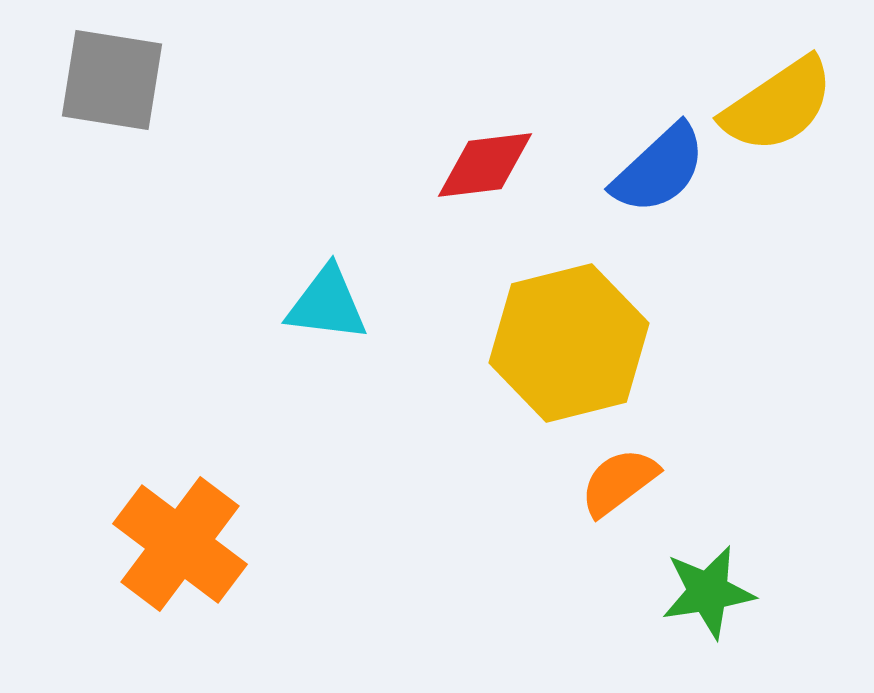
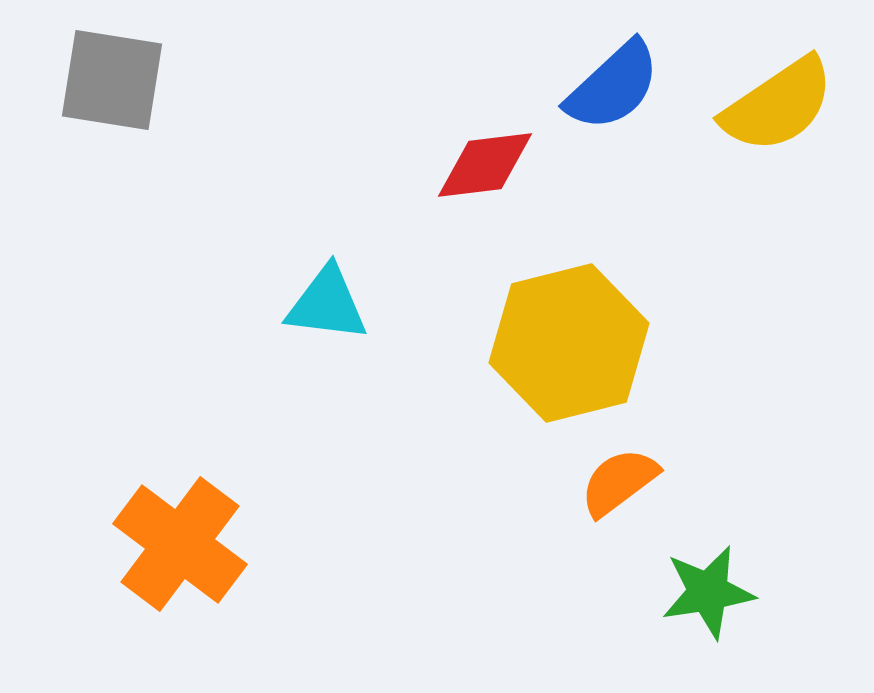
blue semicircle: moved 46 px left, 83 px up
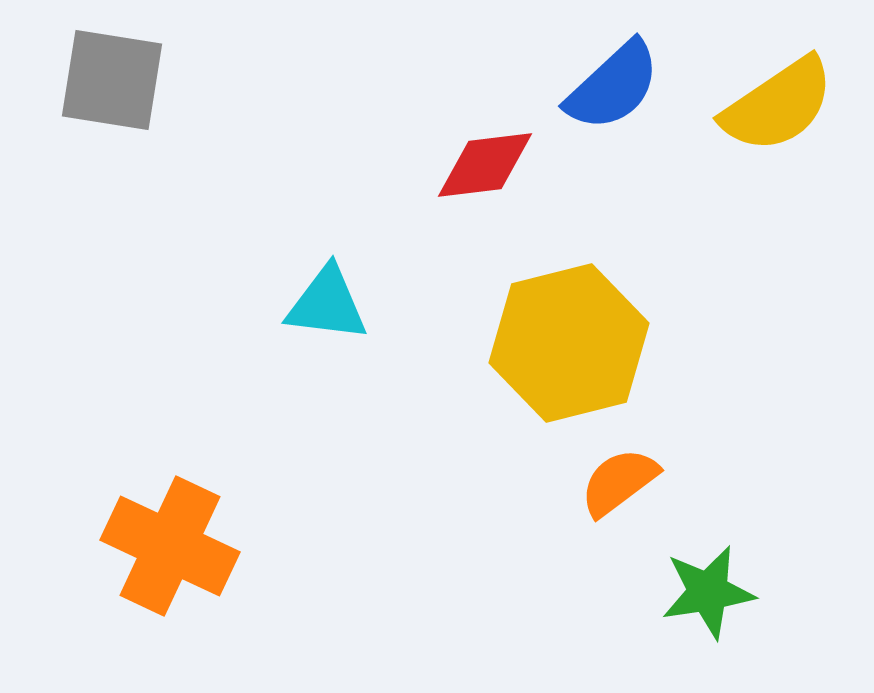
orange cross: moved 10 px left, 2 px down; rotated 12 degrees counterclockwise
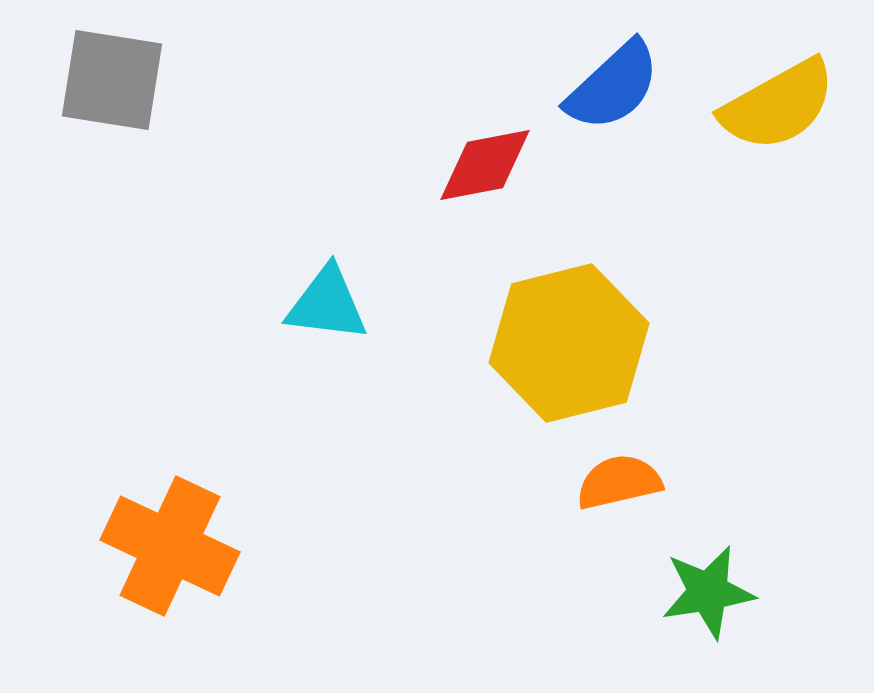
yellow semicircle: rotated 5 degrees clockwise
red diamond: rotated 4 degrees counterclockwise
orange semicircle: rotated 24 degrees clockwise
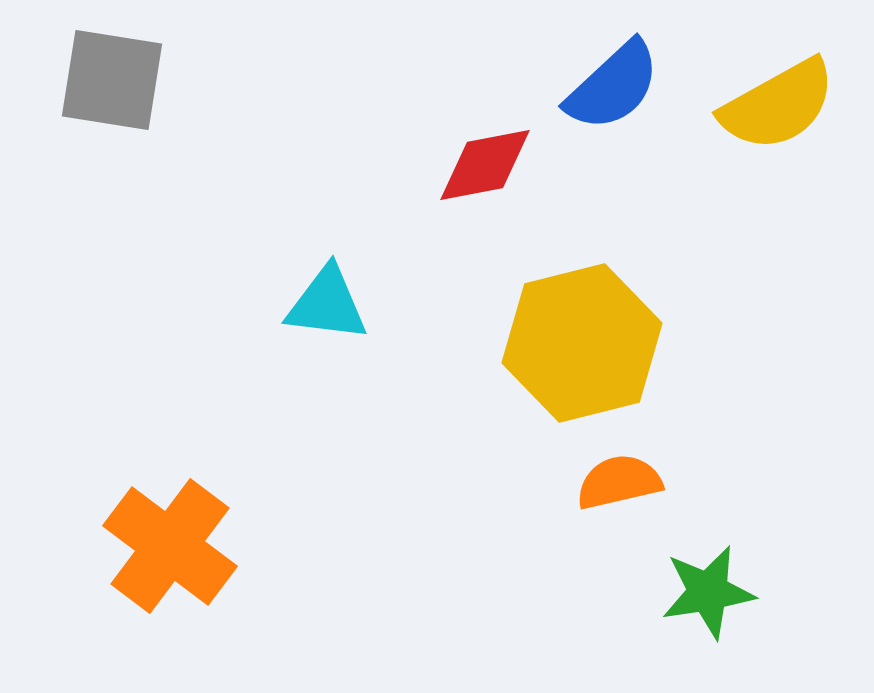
yellow hexagon: moved 13 px right
orange cross: rotated 12 degrees clockwise
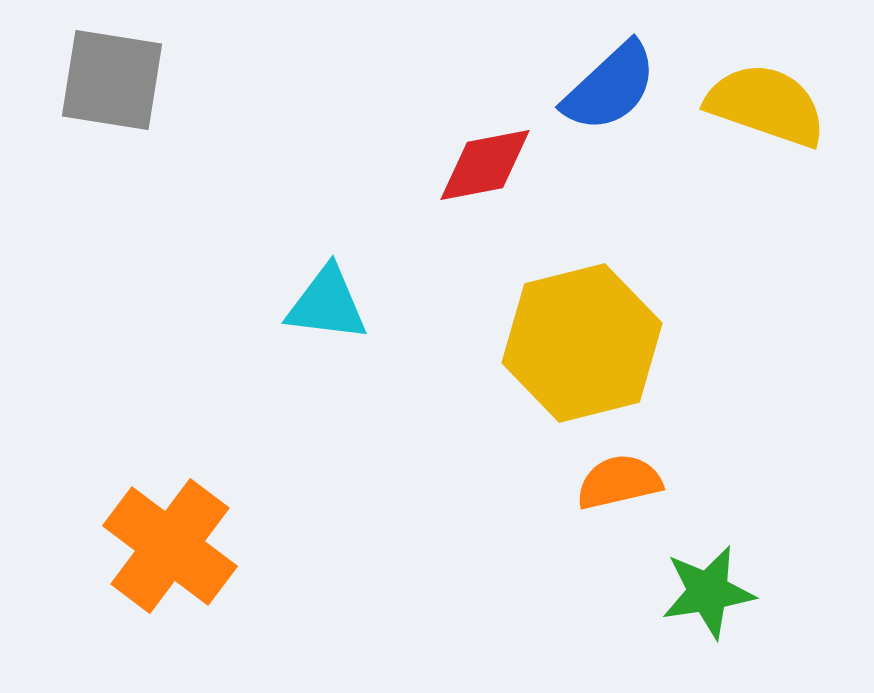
blue semicircle: moved 3 px left, 1 px down
yellow semicircle: moved 12 px left; rotated 132 degrees counterclockwise
